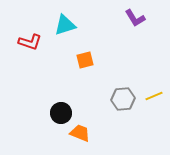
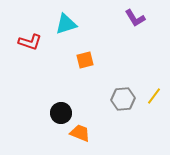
cyan triangle: moved 1 px right, 1 px up
yellow line: rotated 30 degrees counterclockwise
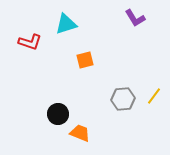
black circle: moved 3 px left, 1 px down
